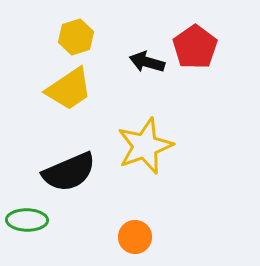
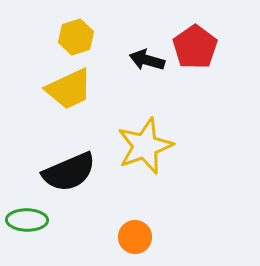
black arrow: moved 2 px up
yellow trapezoid: rotated 9 degrees clockwise
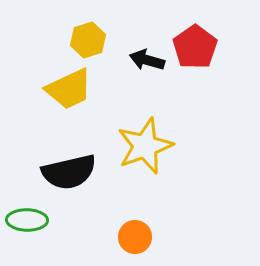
yellow hexagon: moved 12 px right, 3 px down
black semicircle: rotated 10 degrees clockwise
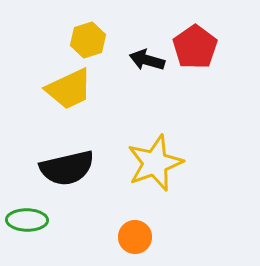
yellow star: moved 10 px right, 17 px down
black semicircle: moved 2 px left, 4 px up
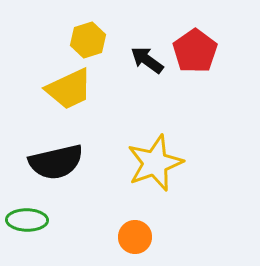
red pentagon: moved 4 px down
black arrow: rotated 20 degrees clockwise
black semicircle: moved 11 px left, 6 px up
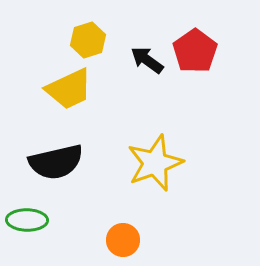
orange circle: moved 12 px left, 3 px down
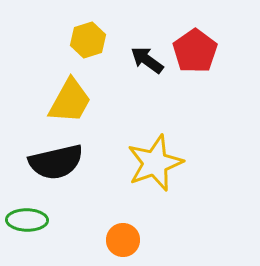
yellow trapezoid: moved 1 px right, 12 px down; rotated 36 degrees counterclockwise
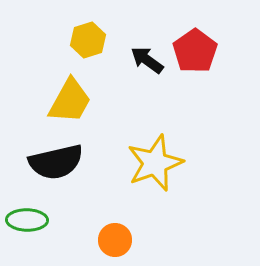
orange circle: moved 8 px left
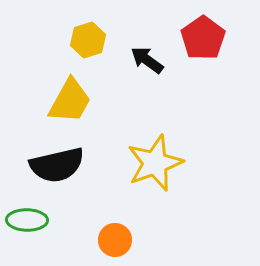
red pentagon: moved 8 px right, 13 px up
black semicircle: moved 1 px right, 3 px down
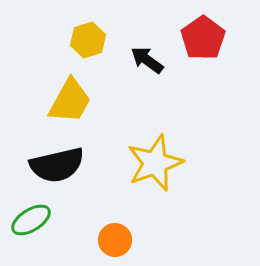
green ellipse: moved 4 px right; rotated 33 degrees counterclockwise
